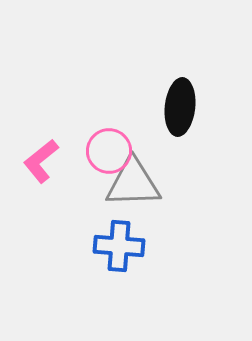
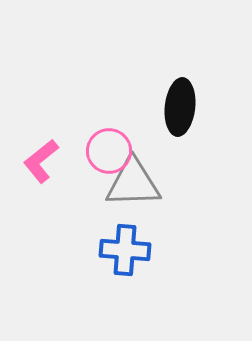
blue cross: moved 6 px right, 4 px down
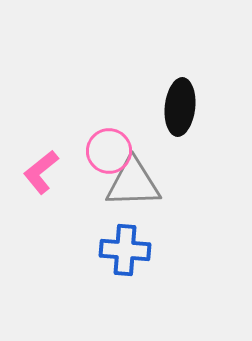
pink L-shape: moved 11 px down
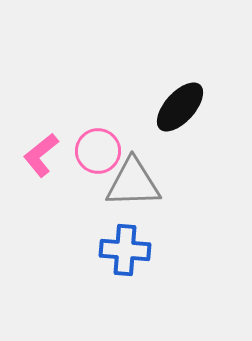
black ellipse: rotated 36 degrees clockwise
pink circle: moved 11 px left
pink L-shape: moved 17 px up
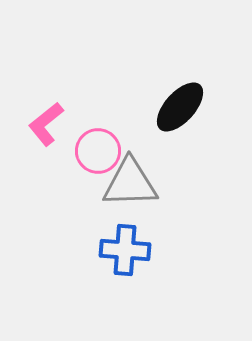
pink L-shape: moved 5 px right, 31 px up
gray triangle: moved 3 px left
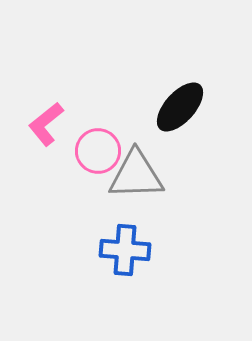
gray triangle: moved 6 px right, 8 px up
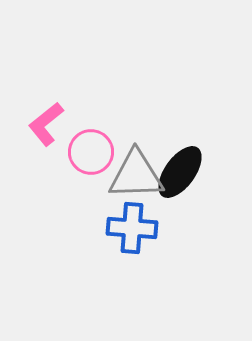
black ellipse: moved 65 px down; rotated 6 degrees counterclockwise
pink circle: moved 7 px left, 1 px down
blue cross: moved 7 px right, 22 px up
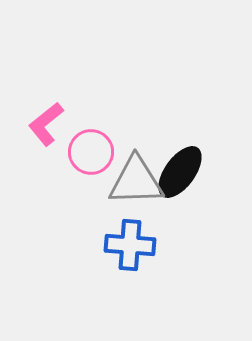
gray triangle: moved 6 px down
blue cross: moved 2 px left, 17 px down
